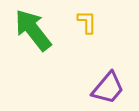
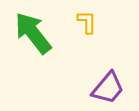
green arrow: moved 3 px down
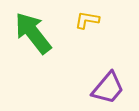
yellow L-shape: moved 2 px up; rotated 80 degrees counterclockwise
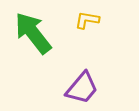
purple trapezoid: moved 26 px left
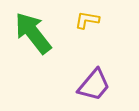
purple trapezoid: moved 12 px right, 3 px up
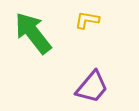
purple trapezoid: moved 2 px left, 2 px down
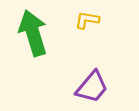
green arrow: rotated 21 degrees clockwise
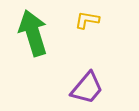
purple trapezoid: moved 5 px left, 1 px down
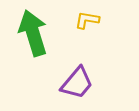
purple trapezoid: moved 10 px left, 5 px up
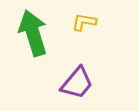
yellow L-shape: moved 3 px left, 2 px down
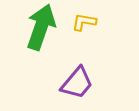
green arrow: moved 8 px right, 6 px up; rotated 36 degrees clockwise
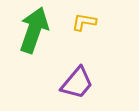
green arrow: moved 7 px left, 3 px down
